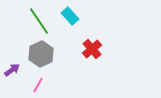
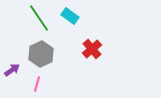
cyan rectangle: rotated 12 degrees counterclockwise
green line: moved 3 px up
pink line: moved 1 px left, 1 px up; rotated 14 degrees counterclockwise
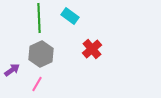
green line: rotated 32 degrees clockwise
pink line: rotated 14 degrees clockwise
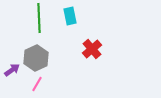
cyan rectangle: rotated 42 degrees clockwise
gray hexagon: moved 5 px left, 4 px down
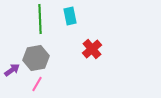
green line: moved 1 px right, 1 px down
gray hexagon: rotated 15 degrees clockwise
